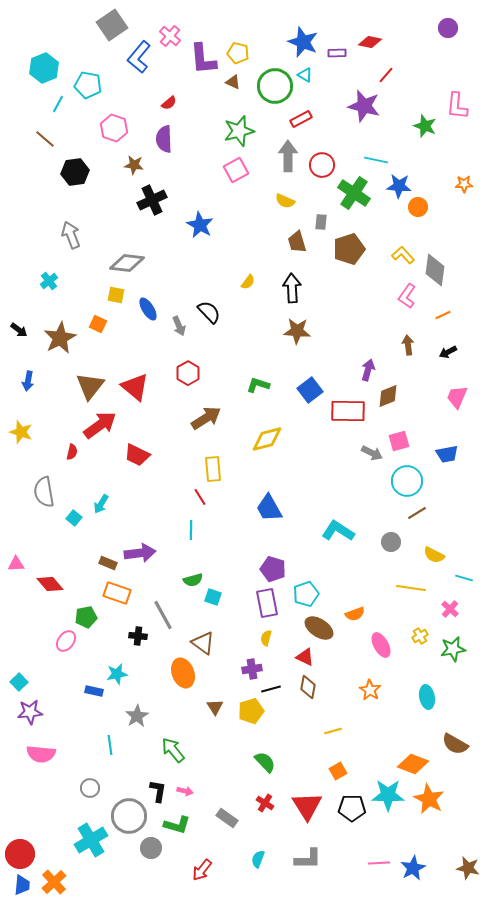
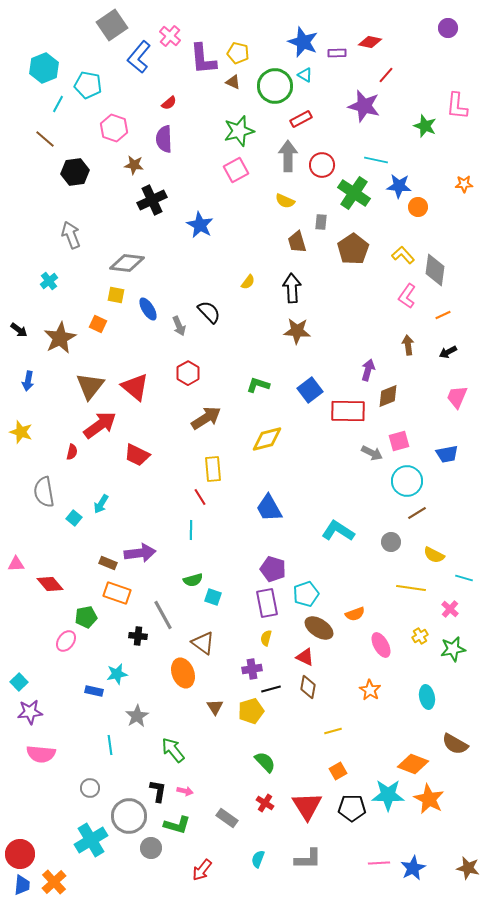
brown pentagon at (349, 249): moved 4 px right; rotated 16 degrees counterclockwise
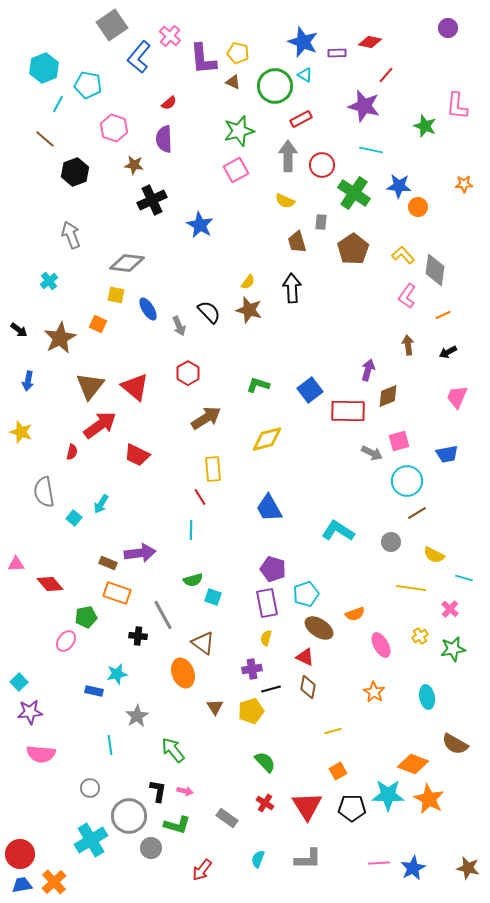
cyan line at (376, 160): moved 5 px left, 10 px up
black hexagon at (75, 172): rotated 12 degrees counterclockwise
brown star at (297, 331): moved 48 px left, 21 px up; rotated 12 degrees clockwise
orange star at (370, 690): moved 4 px right, 2 px down
blue trapezoid at (22, 885): rotated 105 degrees counterclockwise
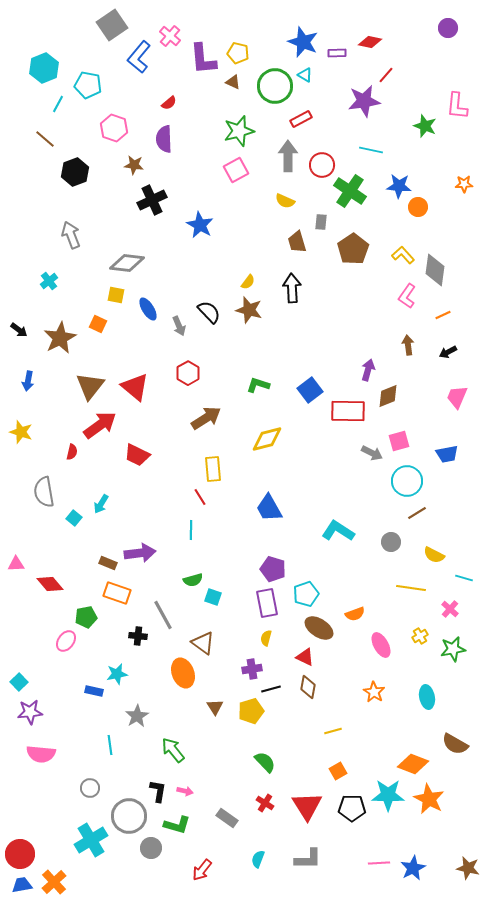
purple star at (364, 106): moved 5 px up; rotated 24 degrees counterclockwise
green cross at (354, 193): moved 4 px left, 2 px up
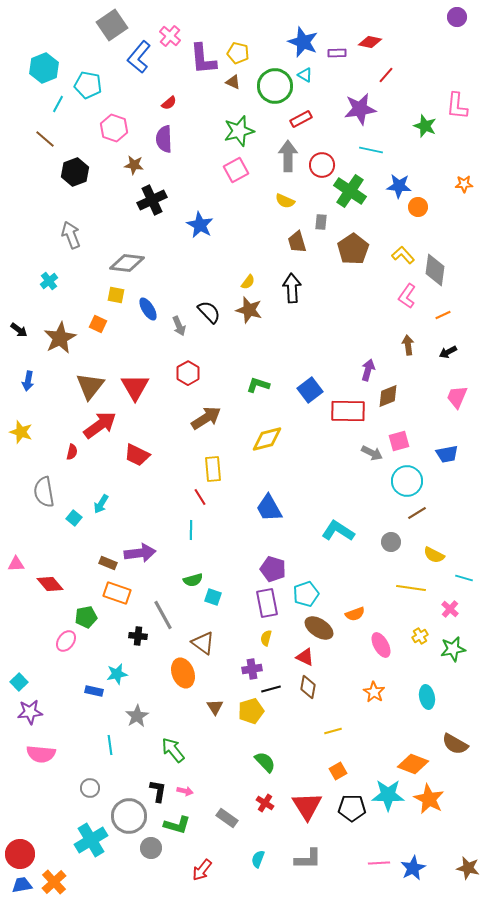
purple circle at (448, 28): moved 9 px right, 11 px up
purple star at (364, 101): moved 4 px left, 8 px down
red triangle at (135, 387): rotated 20 degrees clockwise
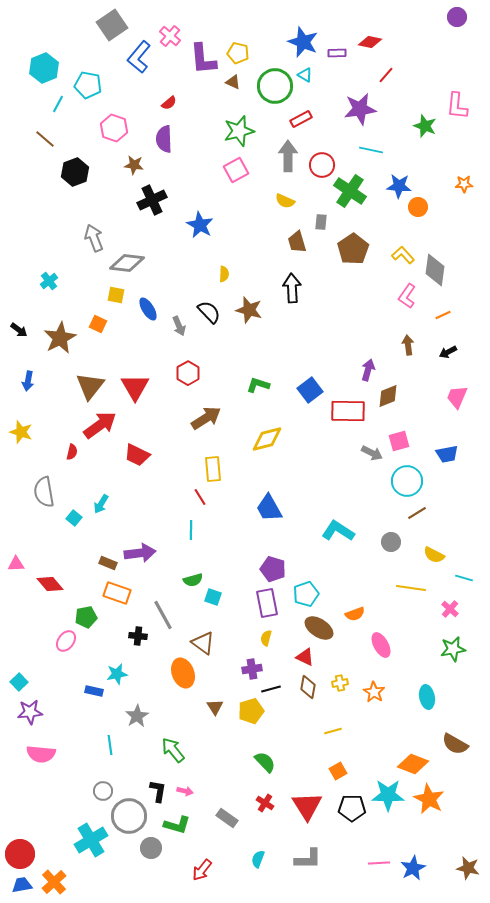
gray arrow at (71, 235): moved 23 px right, 3 px down
yellow semicircle at (248, 282): moved 24 px left, 8 px up; rotated 35 degrees counterclockwise
yellow cross at (420, 636): moved 80 px left, 47 px down; rotated 21 degrees clockwise
gray circle at (90, 788): moved 13 px right, 3 px down
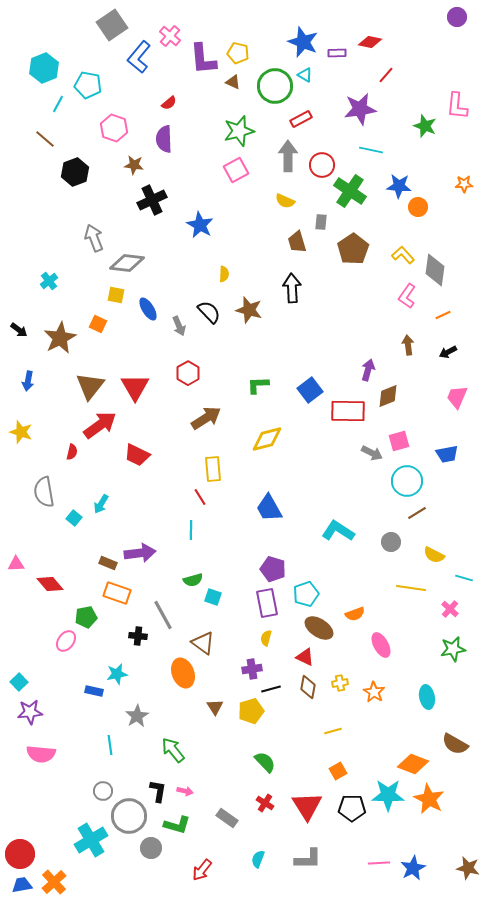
green L-shape at (258, 385): rotated 20 degrees counterclockwise
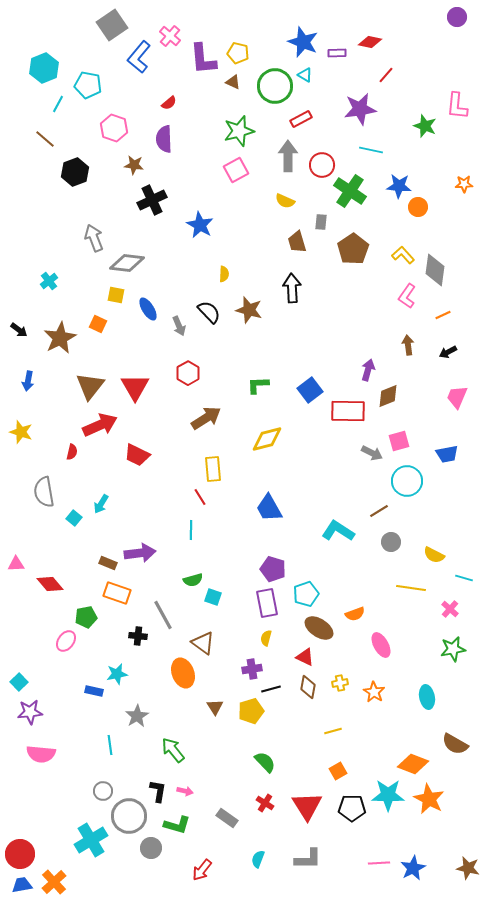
red arrow at (100, 425): rotated 12 degrees clockwise
brown line at (417, 513): moved 38 px left, 2 px up
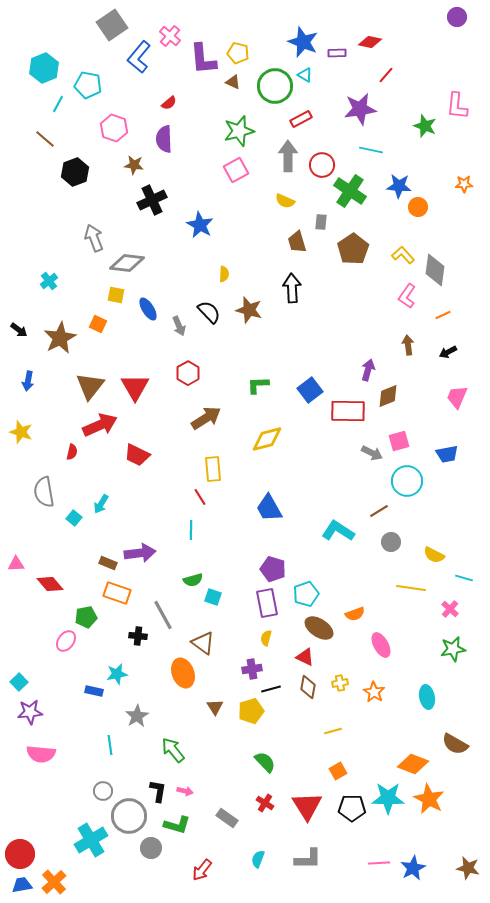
cyan star at (388, 795): moved 3 px down
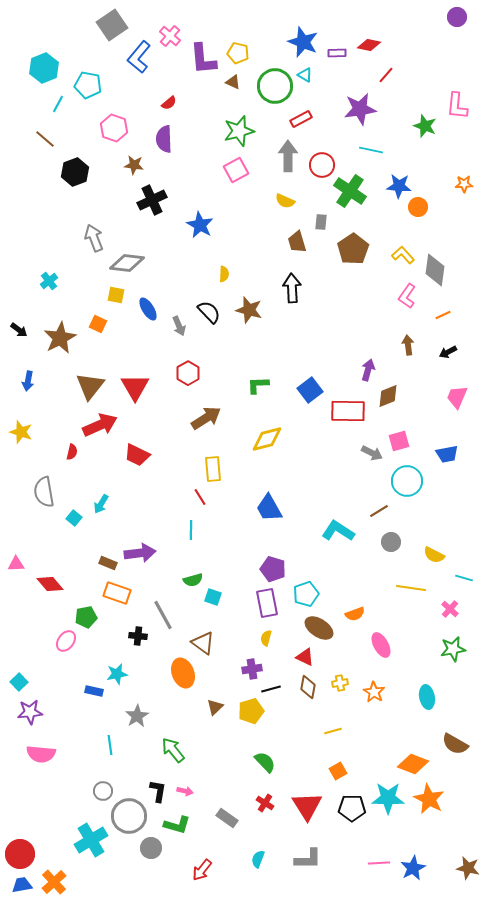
red diamond at (370, 42): moved 1 px left, 3 px down
brown triangle at (215, 707): rotated 18 degrees clockwise
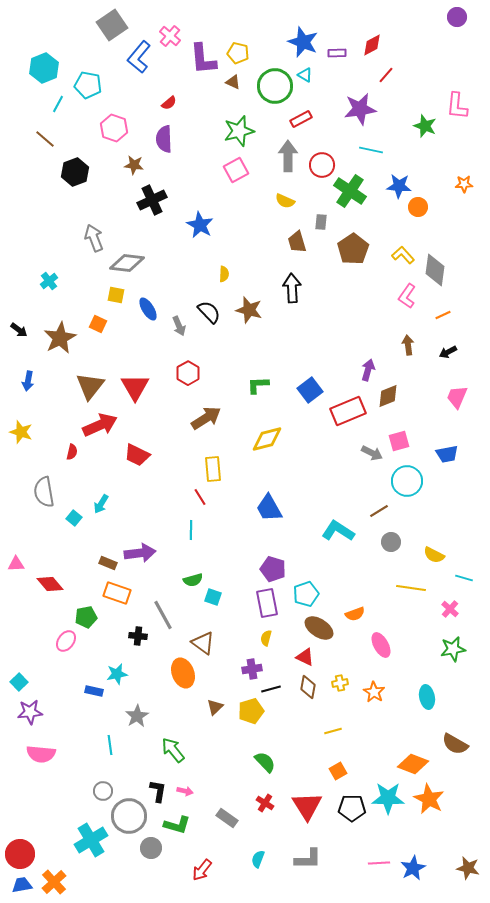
red diamond at (369, 45): moved 3 px right; rotated 40 degrees counterclockwise
red rectangle at (348, 411): rotated 24 degrees counterclockwise
